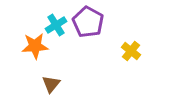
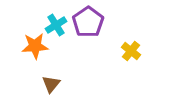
purple pentagon: rotated 8 degrees clockwise
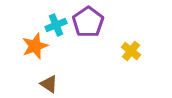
cyan cross: rotated 10 degrees clockwise
orange star: rotated 16 degrees counterclockwise
brown triangle: moved 2 px left; rotated 36 degrees counterclockwise
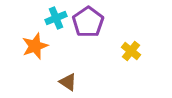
cyan cross: moved 7 px up
brown triangle: moved 19 px right, 2 px up
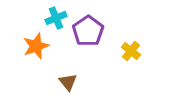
purple pentagon: moved 9 px down
orange star: moved 1 px right
brown triangle: rotated 18 degrees clockwise
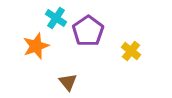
cyan cross: rotated 35 degrees counterclockwise
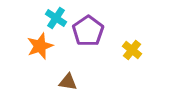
orange star: moved 4 px right
yellow cross: moved 1 px right, 1 px up
brown triangle: rotated 42 degrees counterclockwise
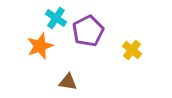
purple pentagon: rotated 8 degrees clockwise
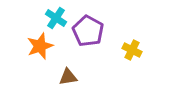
purple pentagon: rotated 16 degrees counterclockwise
yellow cross: rotated 12 degrees counterclockwise
brown triangle: moved 5 px up; rotated 18 degrees counterclockwise
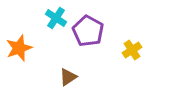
orange star: moved 21 px left, 2 px down
yellow cross: rotated 30 degrees clockwise
brown triangle: rotated 24 degrees counterclockwise
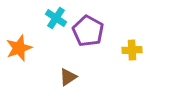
yellow cross: rotated 30 degrees clockwise
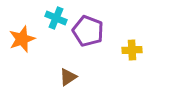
cyan cross: rotated 10 degrees counterclockwise
purple pentagon: rotated 8 degrees counterclockwise
orange star: moved 3 px right, 9 px up
